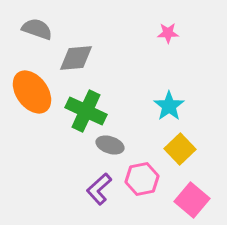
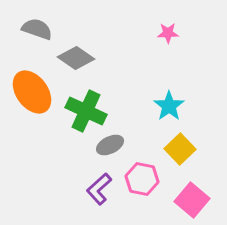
gray diamond: rotated 39 degrees clockwise
gray ellipse: rotated 44 degrees counterclockwise
pink hexagon: rotated 24 degrees clockwise
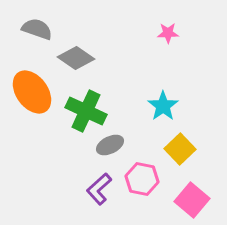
cyan star: moved 6 px left
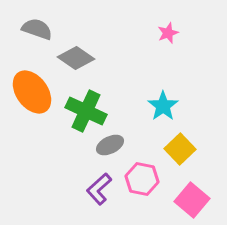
pink star: rotated 20 degrees counterclockwise
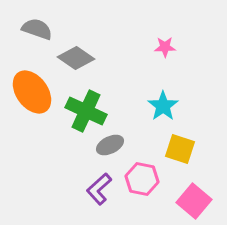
pink star: moved 3 px left, 14 px down; rotated 20 degrees clockwise
yellow square: rotated 28 degrees counterclockwise
pink square: moved 2 px right, 1 px down
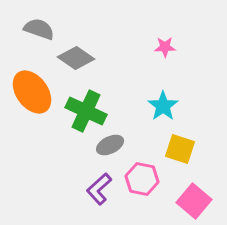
gray semicircle: moved 2 px right
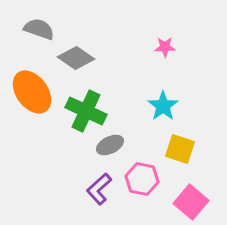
pink square: moved 3 px left, 1 px down
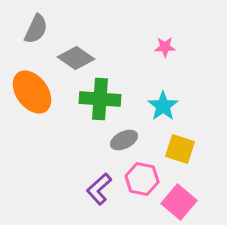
gray semicircle: moved 3 px left; rotated 96 degrees clockwise
green cross: moved 14 px right, 12 px up; rotated 21 degrees counterclockwise
gray ellipse: moved 14 px right, 5 px up
pink square: moved 12 px left
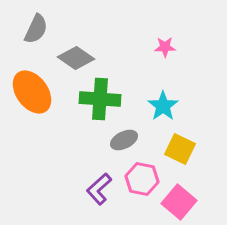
yellow square: rotated 8 degrees clockwise
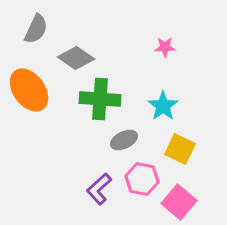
orange ellipse: moved 3 px left, 2 px up
